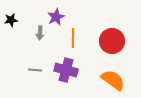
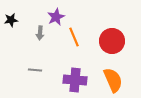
orange line: moved 1 px right, 1 px up; rotated 24 degrees counterclockwise
purple cross: moved 9 px right, 10 px down; rotated 10 degrees counterclockwise
orange semicircle: rotated 30 degrees clockwise
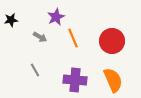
gray arrow: moved 4 px down; rotated 64 degrees counterclockwise
orange line: moved 1 px left, 1 px down
gray line: rotated 56 degrees clockwise
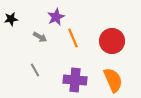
black star: moved 1 px up
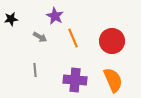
purple star: moved 1 px left, 1 px up; rotated 18 degrees counterclockwise
gray line: rotated 24 degrees clockwise
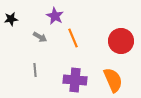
red circle: moved 9 px right
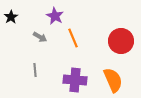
black star: moved 2 px up; rotated 24 degrees counterclockwise
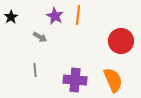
orange line: moved 5 px right, 23 px up; rotated 30 degrees clockwise
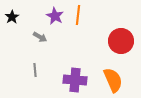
black star: moved 1 px right
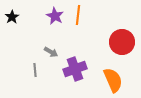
gray arrow: moved 11 px right, 15 px down
red circle: moved 1 px right, 1 px down
purple cross: moved 11 px up; rotated 25 degrees counterclockwise
